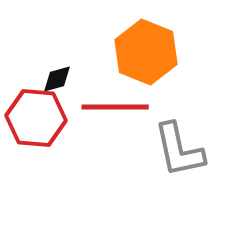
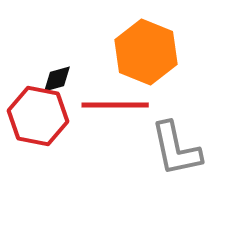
red line: moved 2 px up
red hexagon: moved 2 px right, 2 px up; rotated 6 degrees clockwise
gray L-shape: moved 3 px left, 1 px up
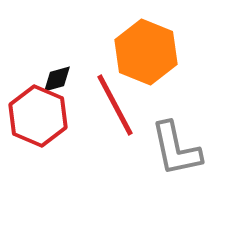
red line: rotated 62 degrees clockwise
red hexagon: rotated 12 degrees clockwise
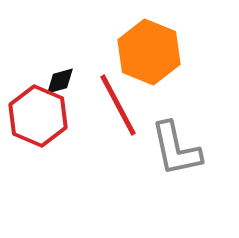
orange hexagon: moved 3 px right
black diamond: moved 3 px right, 2 px down
red line: moved 3 px right
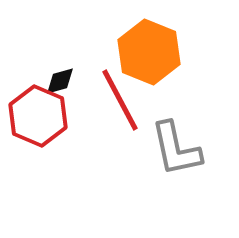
red line: moved 2 px right, 5 px up
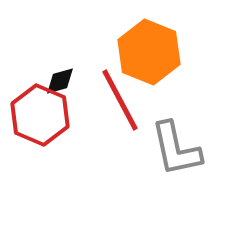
red hexagon: moved 2 px right, 1 px up
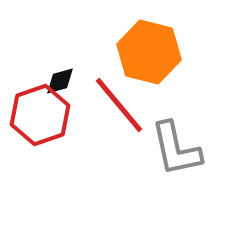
orange hexagon: rotated 8 degrees counterclockwise
red line: moved 1 px left, 5 px down; rotated 12 degrees counterclockwise
red hexagon: rotated 18 degrees clockwise
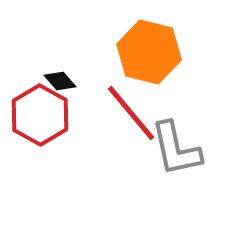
black diamond: rotated 64 degrees clockwise
red line: moved 12 px right, 8 px down
red hexagon: rotated 12 degrees counterclockwise
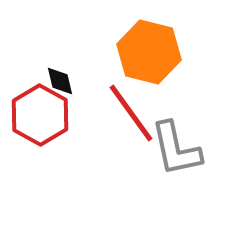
black diamond: rotated 28 degrees clockwise
red line: rotated 4 degrees clockwise
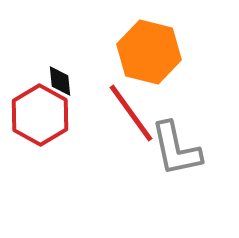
black diamond: rotated 8 degrees clockwise
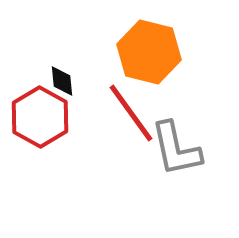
black diamond: moved 2 px right
red hexagon: moved 2 px down
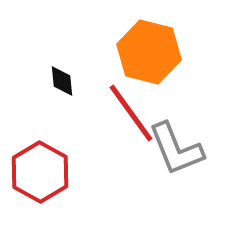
red hexagon: moved 55 px down
gray L-shape: rotated 10 degrees counterclockwise
